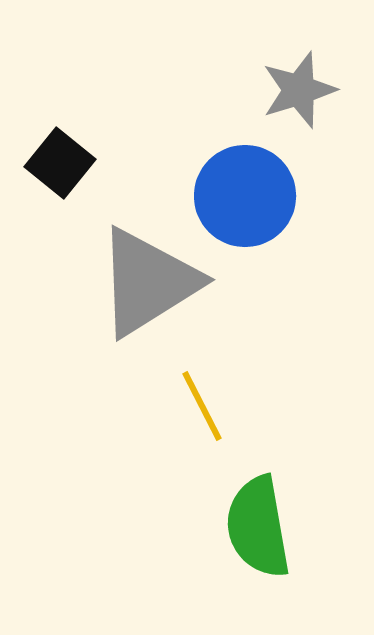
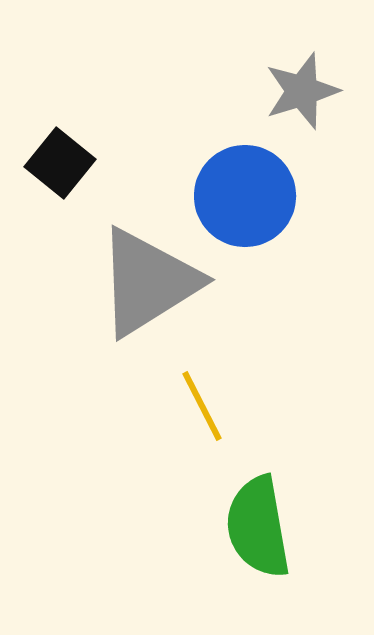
gray star: moved 3 px right, 1 px down
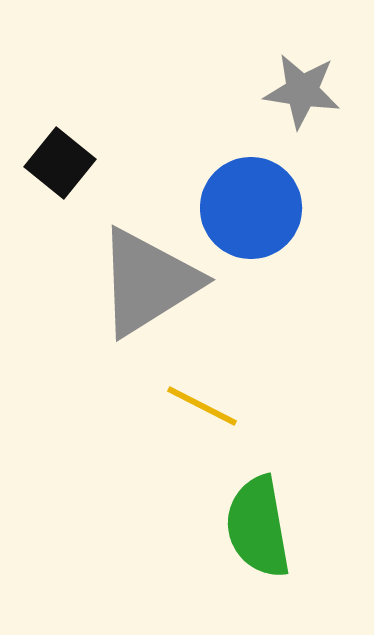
gray star: rotated 26 degrees clockwise
blue circle: moved 6 px right, 12 px down
yellow line: rotated 36 degrees counterclockwise
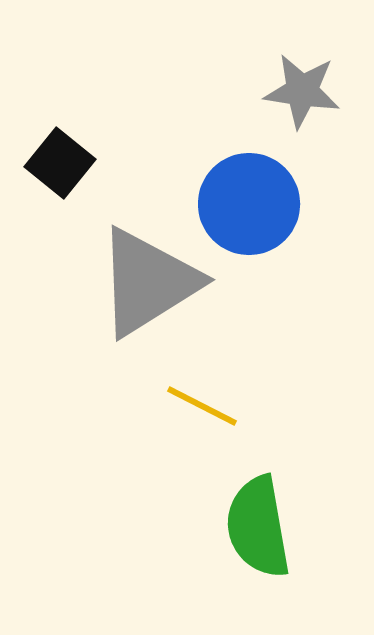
blue circle: moved 2 px left, 4 px up
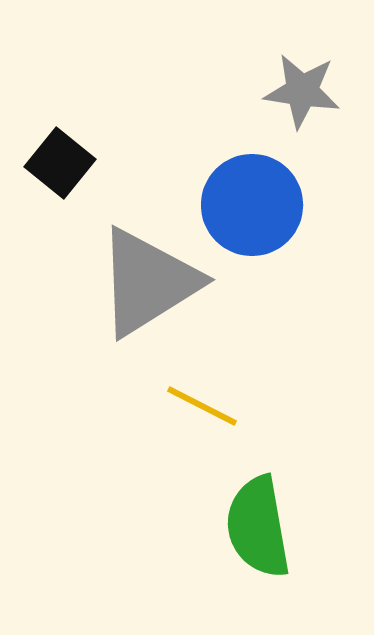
blue circle: moved 3 px right, 1 px down
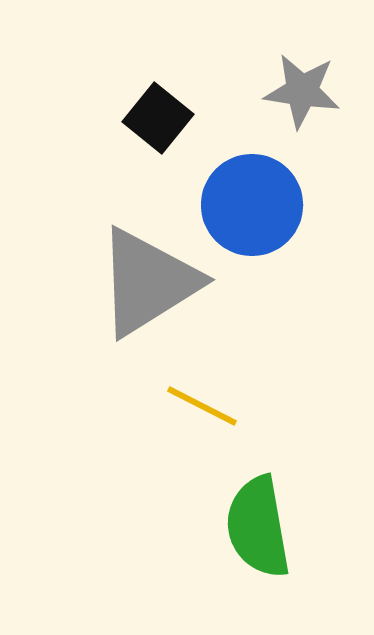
black square: moved 98 px right, 45 px up
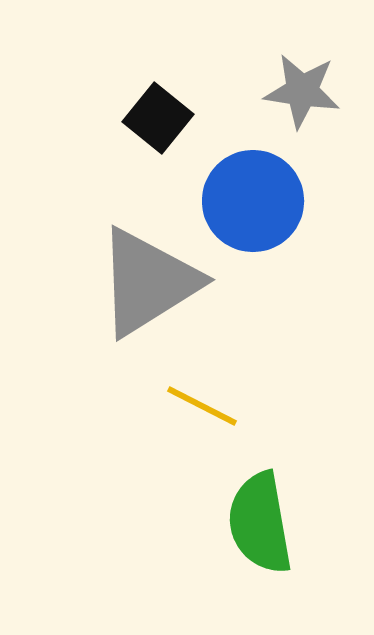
blue circle: moved 1 px right, 4 px up
green semicircle: moved 2 px right, 4 px up
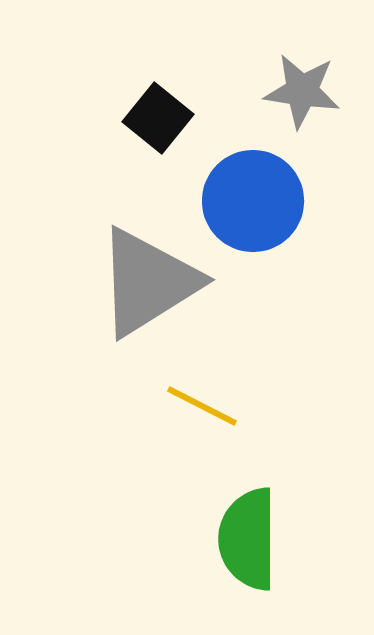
green semicircle: moved 12 px left, 16 px down; rotated 10 degrees clockwise
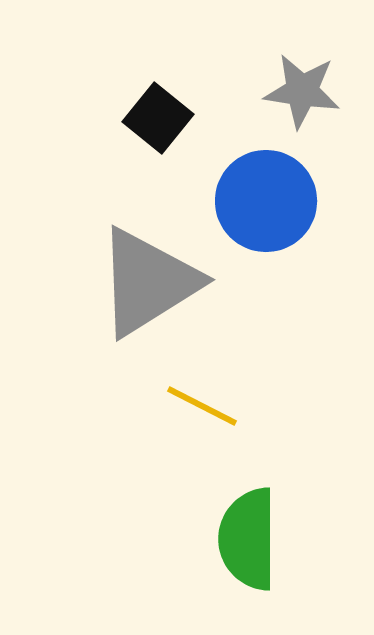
blue circle: moved 13 px right
